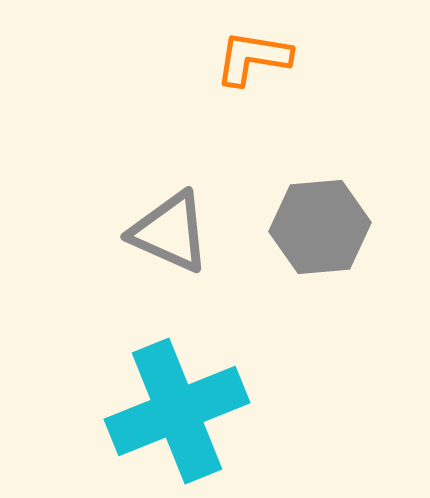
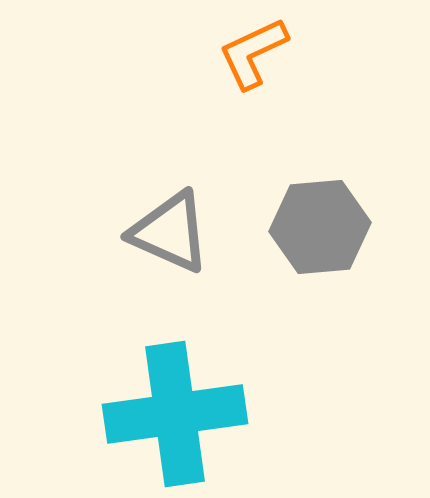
orange L-shape: moved 5 px up; rotated 34 degrees counterclockwise
cyan cross: moved 2 px left, 3 px down; rotated 14 degrees clockwise
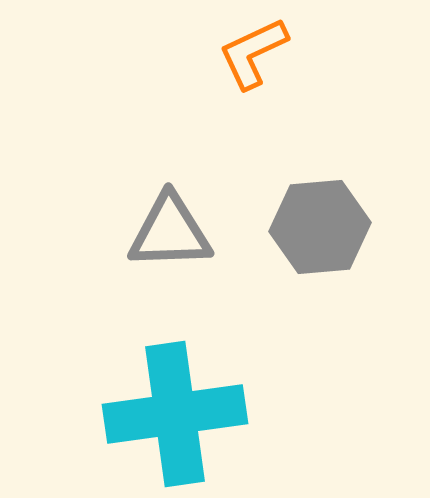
gray triangle: rotated 26 degrees counterclockwise
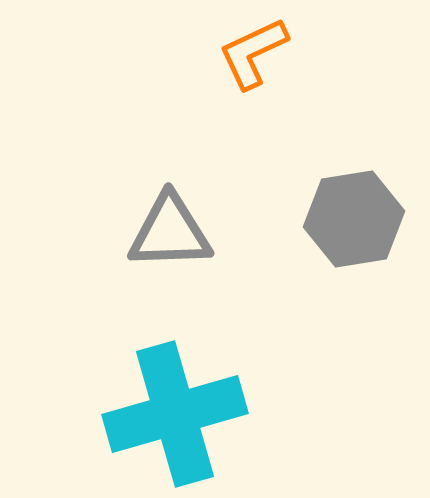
gray hexagon: moved 34 px right, 8 px up; rotated 4 degrees counterclockwise
cyan cross: rotated 8 degrees counterclockwise
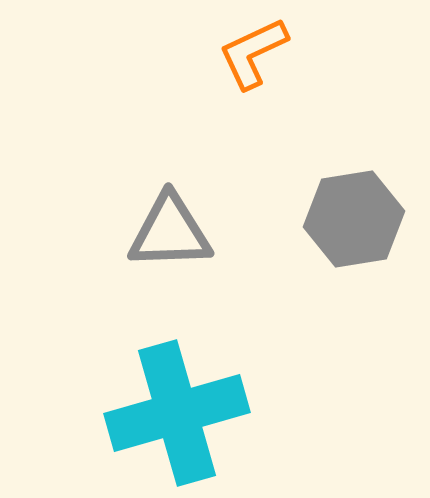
cyan cross: moved 2 px right, 1 px up
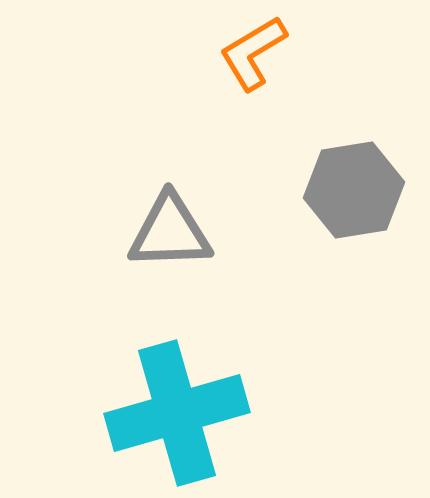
orange L-shape: rotated 6 degrees counterclockwise
gray hexagon: moved 29 px up
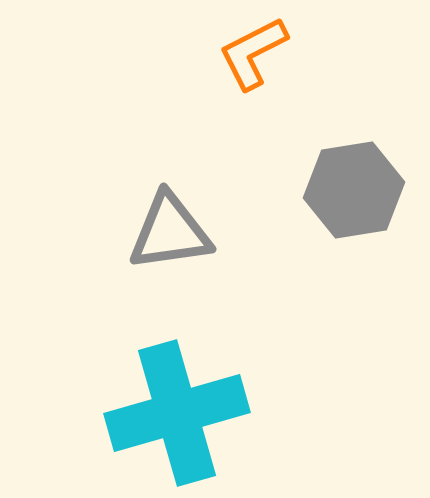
orange L-shape: rotated 4 degrees clockwise
gray triangle: rotated 6 degrees counterclockwise
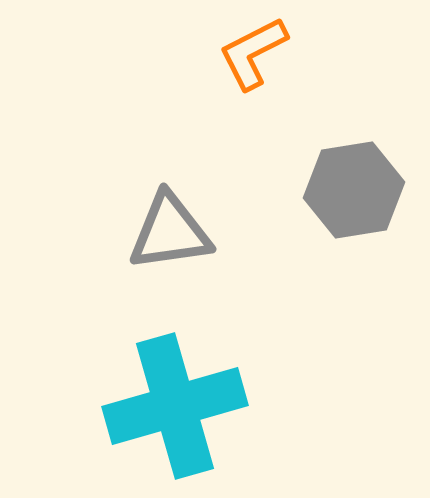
cyan cross: moved 2 px left, 7 px up
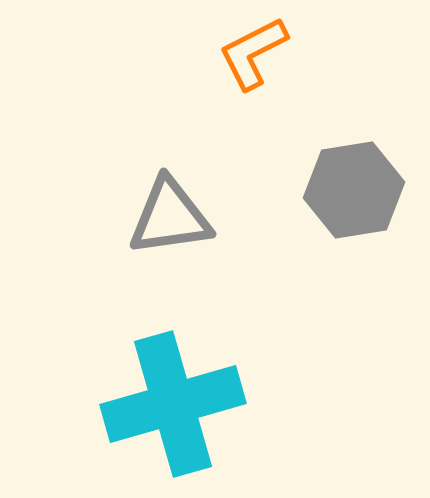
gray triangle: moved 15 px up
cyan cross: moved 2 px left, 2 px up
